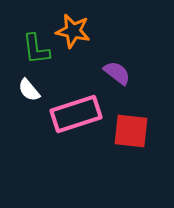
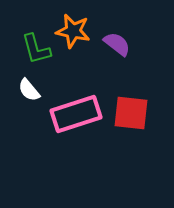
green L-shape: rotated 8 degrees counterclockwise
purple semicircle: moved 29 px up
red square: moved 18 px up
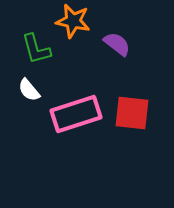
orange star: moved 10 px up
red square: moved 1 px right
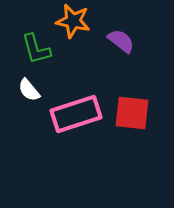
purple semicircle: moved 4 px right, 3 px up
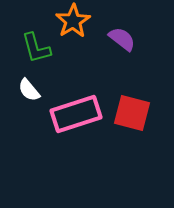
orange star: rotated 28 degrees clockwise
purple semicircle: moved 1 px right, 2 px up
green L-shape: moved 1 px up
red square: rotated 9 degrees clockwise
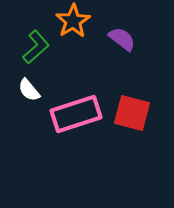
green L-shape: moved 1 px up; rotated 116 degrees counterclockwise
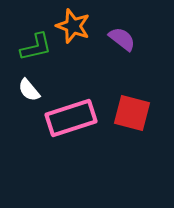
orange star: moved 5 px down; rotated 20 degrees counterclockwise
green L-shape: rotated 28 degrees clockwise
pink rectangle: moved 5 px left, 4 px down
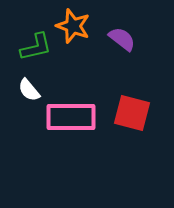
pink rectangle: moved 1 px up; rotated 18 degrees clockwise
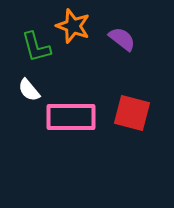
green L-shape: rotated 88 degrees clockwise
